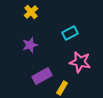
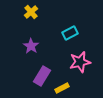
purple star: moved 1 px right, 1 px down; rotated 21 degrees counterclockwise
pink star: rotated 25 degrees counterclockwise
purple rectangle: rotated 30 degrees counterclockwise
yellow rectangle: rotated 32 degrees clockwise
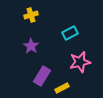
yellow cross: moved 3 px down; rotated 24 degrees clockwise
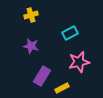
purple star: rotated 21 degrees counterclockwise
pink star: moved 1 px left
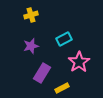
cyan rectangle: moved 6 px left, 6 px down
purple star: rotated 28 degrees counterclockwise
pink star: rotated 20 degrees counterclockwise
purple rectangle: moved 3 px up
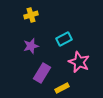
pink star: rotated 15 degrees counterclockwise
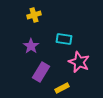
yellow cross: moved 3 px right
cyan rectangle: rotated 35 degrees clockwise
purple star: rotated 21 degrees counterclockwise
purple rectangle: moved 1 px left, 1 px up
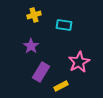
cyan rectangle: moved 14 px up
pink star: rotated 20 degrees clockwise
yellow rectangle: moved 1 px left, 2 px up
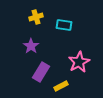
yellow cross: moved 2 px right, 2 px down
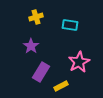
cyan rectangle: moved 6 px right
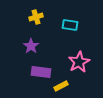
purple rectangle: rotated 66 degrees clockwise
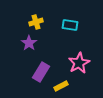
yellow cross: moved 5 px down
purple star: moved 2 px left, 3 px up
pink star: moved 1 px down
purple rectangle: rotated 66 degrees counterclockwise
